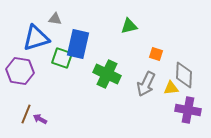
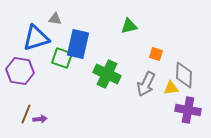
purple arrow: rotated 144 degrees clockwise
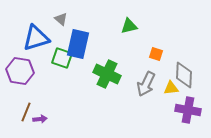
gray triangle: moved 6 px right; rotated 32 degrees clockwise
brown line: moved 2 px up
